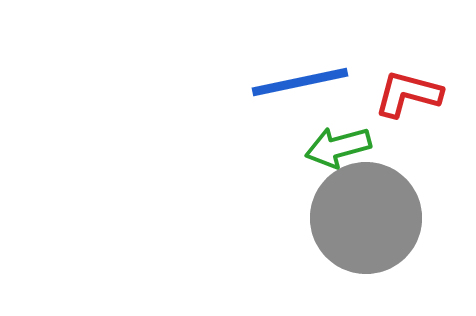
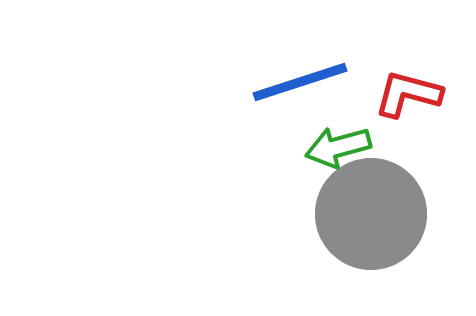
blue line: rotated 6 degrees counterclockwise
gray circle: moved 5 px right, 4 px up
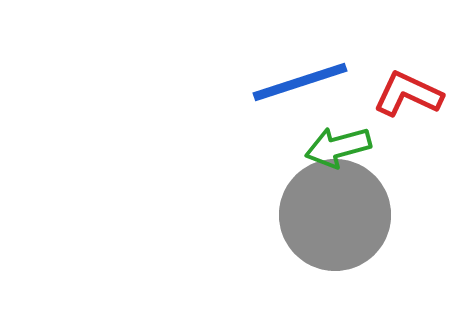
red L-shape: rotated 10 degrees clockwise
gray circle: moved 36 px left, 1 px down
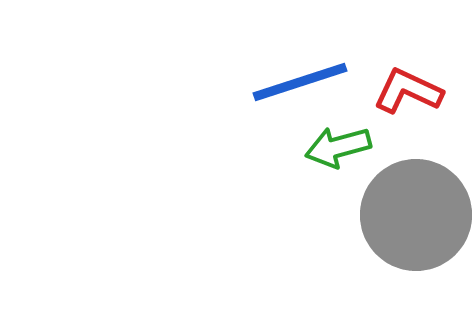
red L-shape: moved 3 px up
gray circle: moved 81 px right
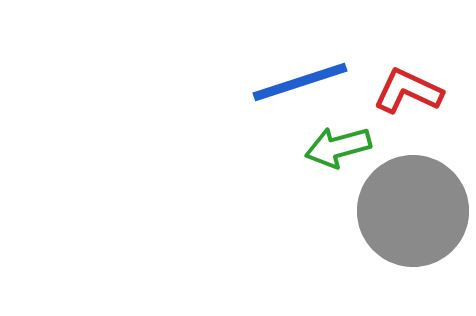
gray circle: moved 3 px left, 4 px up
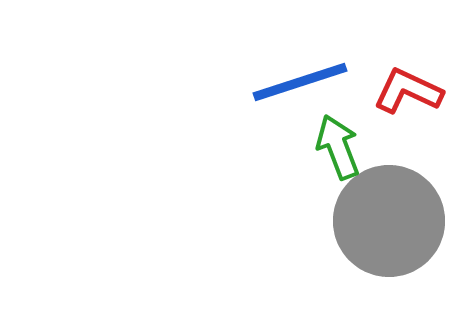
green arrow: rotated 84 degrees clockwise
gray circle: moved 24 px left, 10 px down
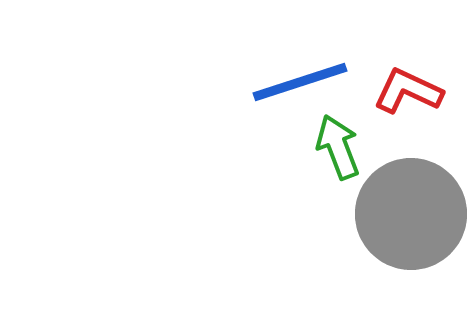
gray circle: moved 22 px right, 7 px up
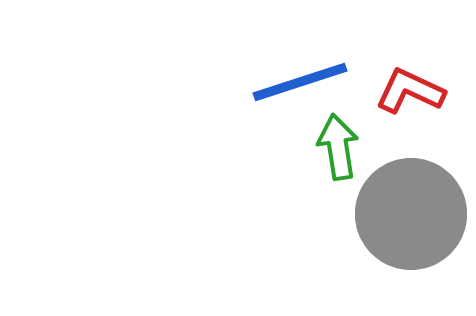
red L-shape: moved 2 px right
green arrow: rotated 12 degrees clockwise
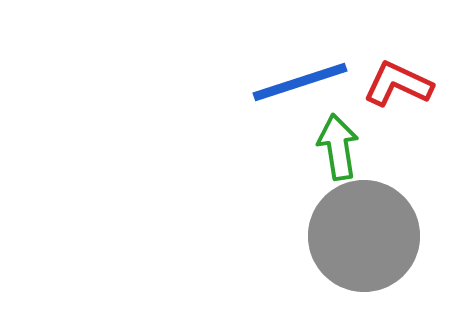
red L-shape: moved 12 px left, 7 px up
gray circle: moved 47 px left, 22 px down
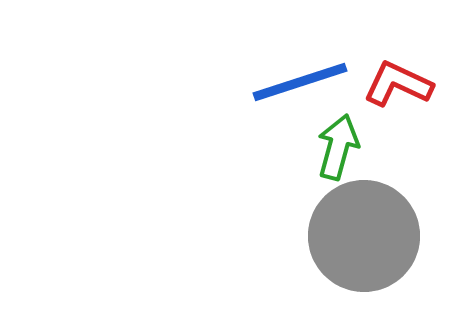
green arrow: rotated 24 degrees clockwise
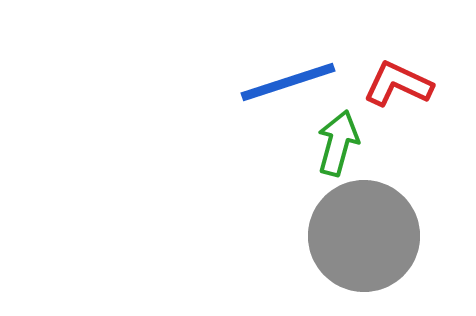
blue line: moved 12 px left
green arrow: moved 4 px up
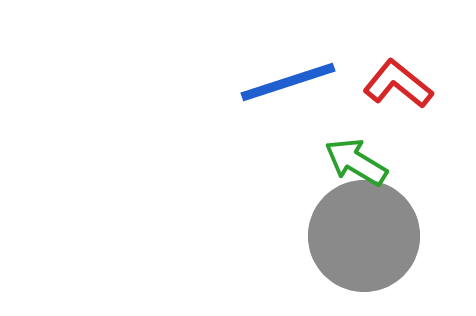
red L-shape: rotated 14 degrees clockwise
green arrow: moved 18 px right, 19 px down; rotated 74 degrees counterclockwise
